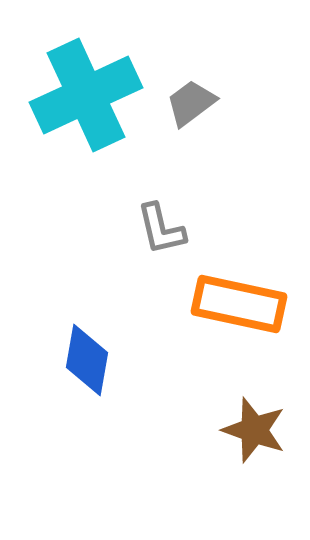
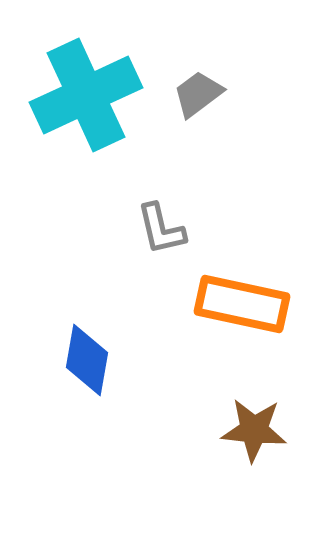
gray trapezoid: moved 7 px right, 9 px up
orange rectangle: moved 3 px right
brown star: rotated 14 degrees counterclockwise
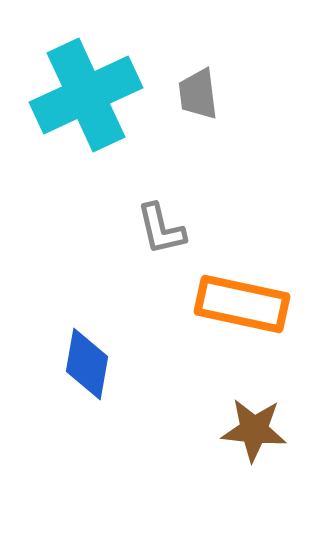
gray trapezoid: rotated 60 degrees counterclockwise
blue diamond: moved 4 px down
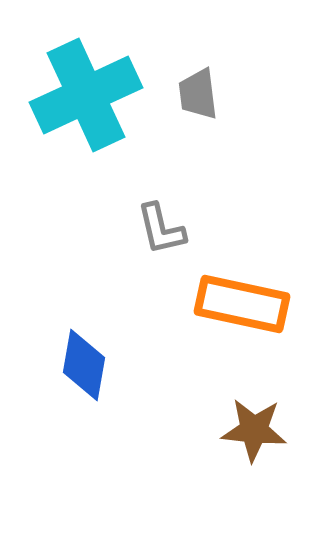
blue diamond: moved 3 px left, 1 px down
